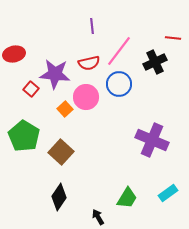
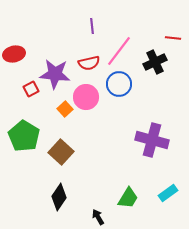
red square: rotated 21 degrees clockwise
purple cross: rotated 8 degrees counterclockwise
green trapezoid: moved 1 px right
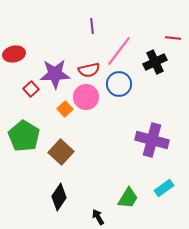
red semicircle: moved 7 px down
purple star: rotated 8 degrees counterclockwise
red square: rotated 14 degrees counterclockwise
cyan rectangle: moved 4 px left, 5 px up
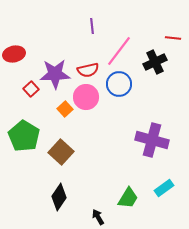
red semicircle: moved 1 px left
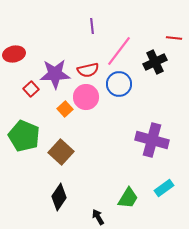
red line: moved 1 px right
green pentagon: rotated 8 degrees counterclockwise
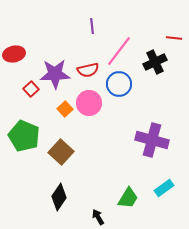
pink circle: moved 3 px right, 6 px down
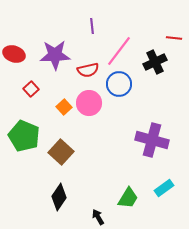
red ellipse: rotated 30 degrees clockwise
purple star: moved 19 px up
orange square: moved 1 px left, 2 px up
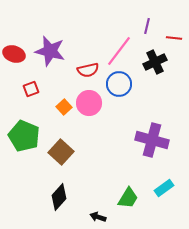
purple line: moved 55 px right; rotated 21 degrees clockwise
purple star: moved 5 px left, 4 px up; rotated 16 degrees clockwise
red square: rotated 21 degrees clockwise
black diamond: rotated 8 degrees clockwise
black arrow: rotated 42 degrees counterclockwise
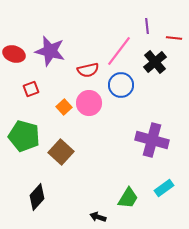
purple line: rotated 21 degrees counterclockwise
black cross: rotated 15 degrees counterclockwise
blue circle: moved 2 px right, 1 px down
green pentagon: rotated 8 degrees counterclockwise
black diamond: moved 22 px left
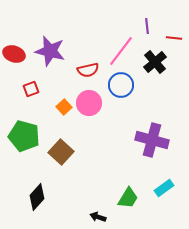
pink line: moved 2 px right
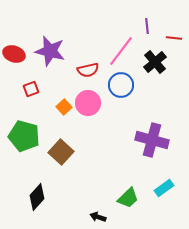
pink circle: moved 1 px left
green trapezoid: rotated 15 degrees clockwise
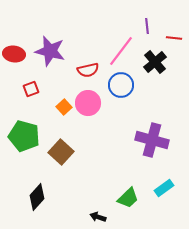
red ellipse: rotated 10 degrees counterclockwise
